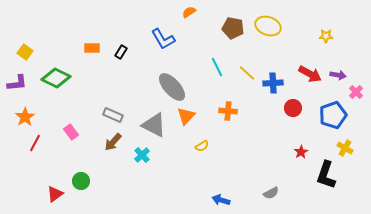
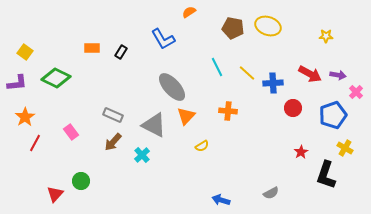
red triangle: rotated 12 degrees counterclockwise
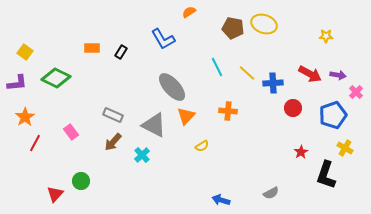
yellow ellipse: moved 4 px left, 2 px up
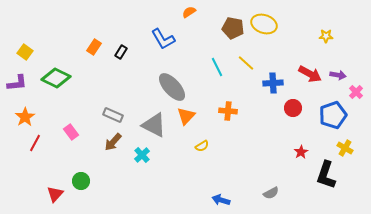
orange rectangle: moved 2 px right, 1 px up; rotated 56 degrees counterclockwise
yellow line: moved 1 px left, 10 px up
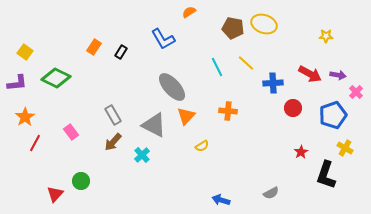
gray rectangle: rotated 36 degrees clockwise
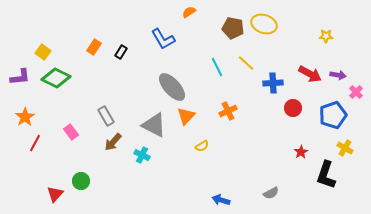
yellow square: moved 18 px right
purple L-shape: moved 3 px right, 6 px up
orange cross: rotated 30 degrees counterclockwise
gray rectangle: moved 7 px left, 1 px down
cyan cross: rotated 21 degrees counterclockwise
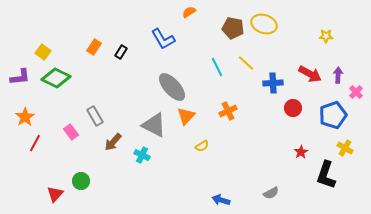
purple arrow: rotated 98 degrees counterclockwise
gray rectangle: moved 11 px left
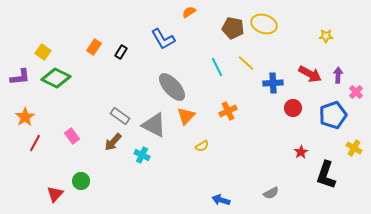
gray rectangle: moved 25 px right; rotated 24 degrees counterclockwise
pink rectangle: moved 1 px right, 4 px down
yellow cross: moved 9 px right
